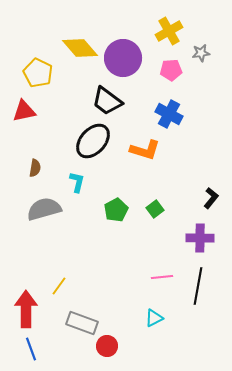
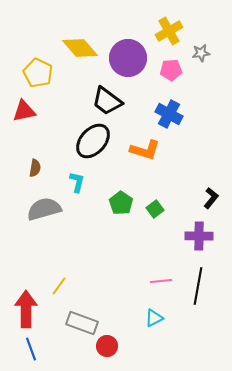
purple circle: moved 5 px right
green pentagon: moved 5 px right, 7 px up; rotated 10 degrees counterclockwise
purple cross: moved 1 px left, 2 px up
pink line: moved 1 px left, 4 px down
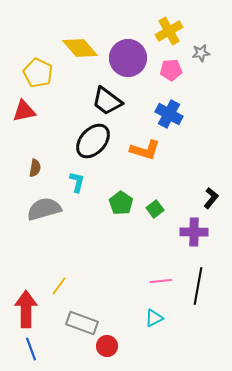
purple cross: moved 5 px left, 4 px up
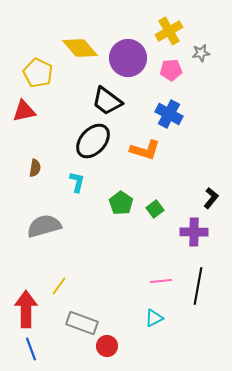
gray semicircle: moved 17 px down
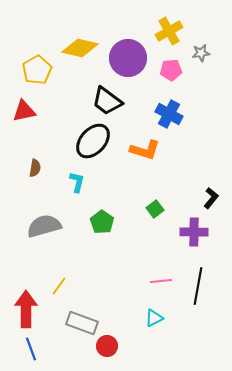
yellow diamond: rotated 36 degrees counterclockwise
yellow pentagon: moved 1 px left, 3 px up; rotated 16 degrees clockwise
green pentagon: moved 19 px left, 19 px down
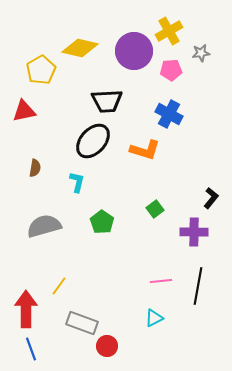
purple circle: moved 6 px right, 7 px up
yellow pentagon: moved 4 px right
black trapezoid: rotated 40 degrees counterclockwise
